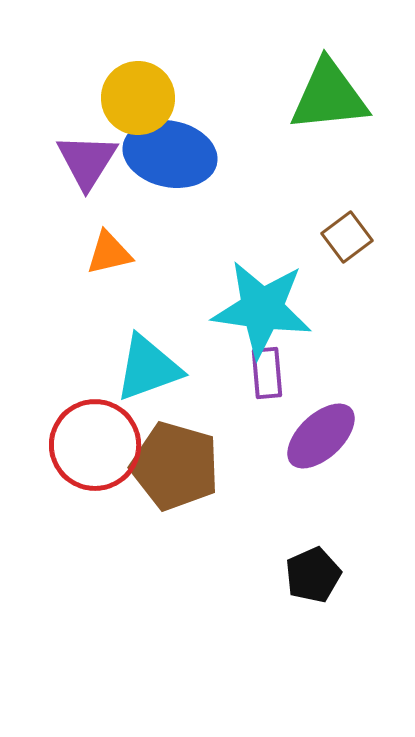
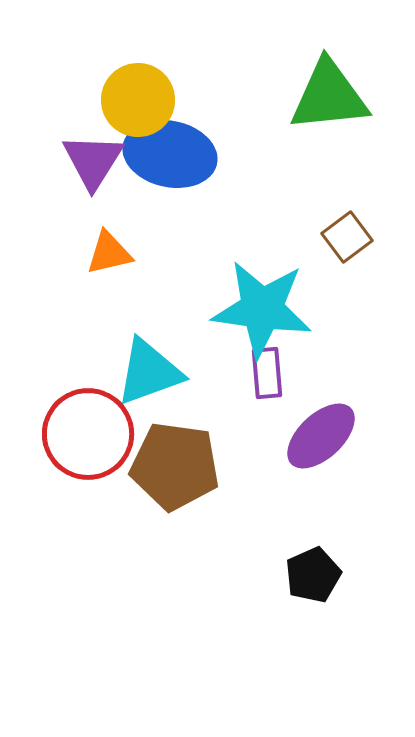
yellow circle: moved 2 px down
purple triangle: moved 6 px right
cyan triangle: moved 1 px right, 4 px down
red circle: moved 7 px left, 11 px up
brown pentagon: rotated 8 degrees counterclockwise
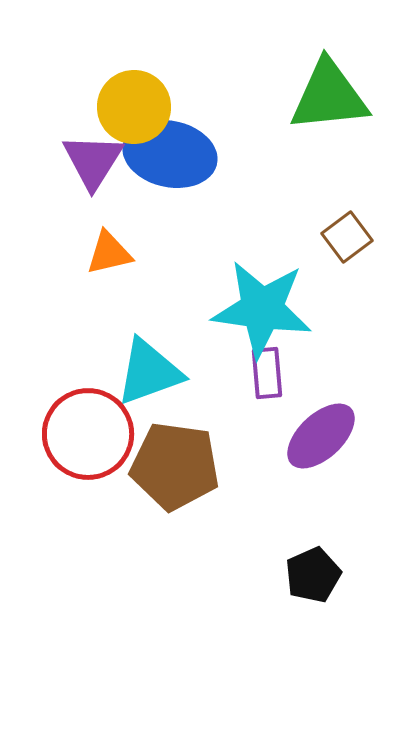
yellow circle: moved 4 px left, 7 px down
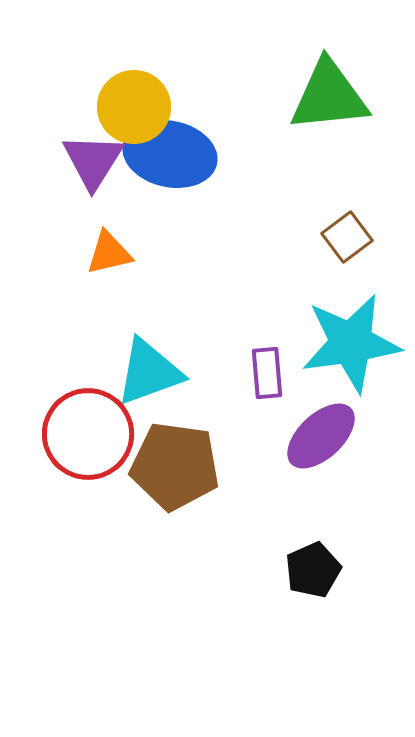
cyan star: moved 89 px right, 34 px down; rotated 16 degrees counterclockwise
black pentagon: moved 5 px up
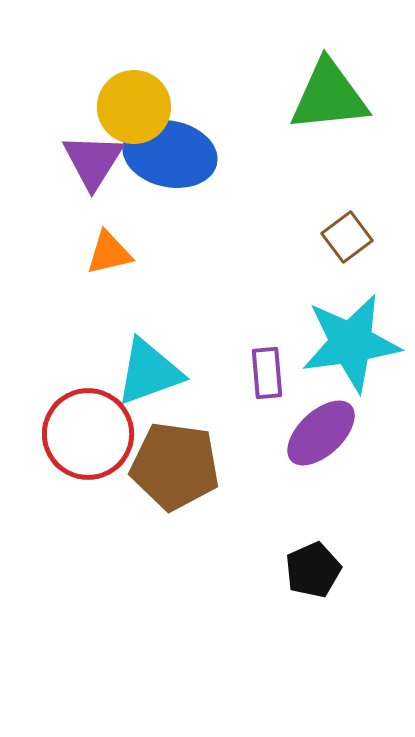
purple ellipse: moved 3 px up
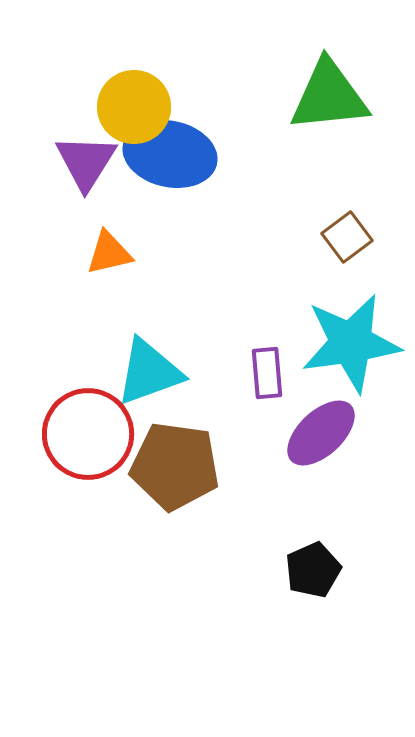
purple triangle: moved 7 px left, 1 px down
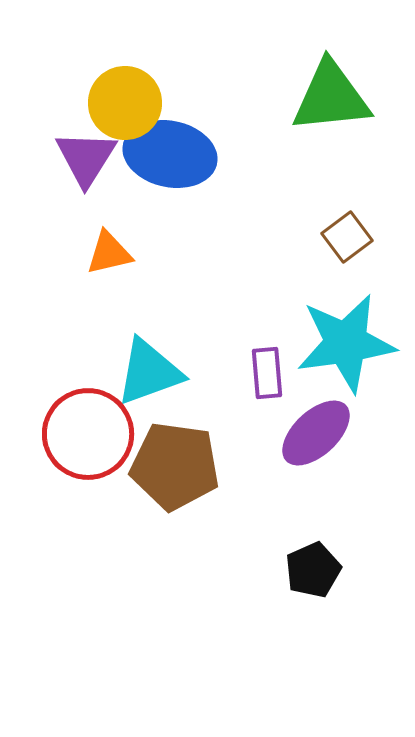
green triangle: moved 2 px right, 1 px down
yellow circle: moved 9 px left, 4 px up
purple triangle: moved 4 px up
cyan star: moved 5 px left
purple ellipse: moved 5 px left
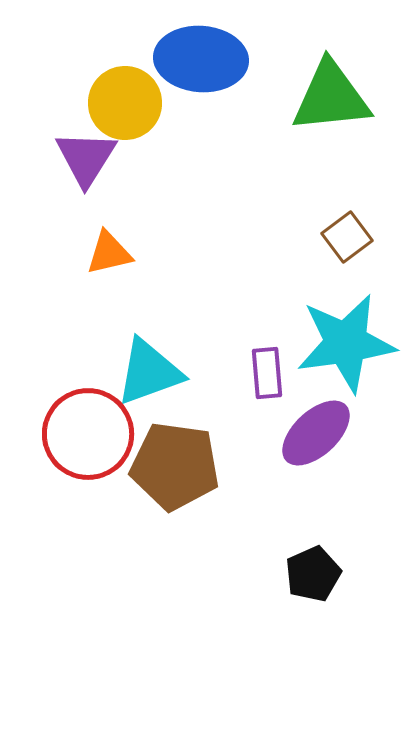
blue ellipse: moved 31 px right, 95 px up; rotated 8 degrees counterclockwise
black pentagon: moved 4 px down
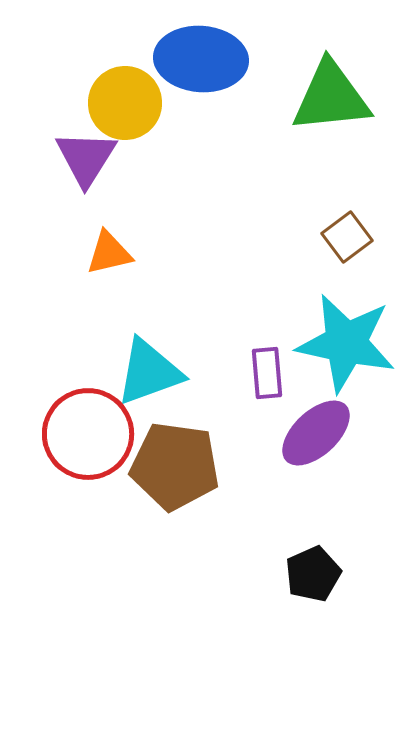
cyan star: rotated 20 degrees clockwise
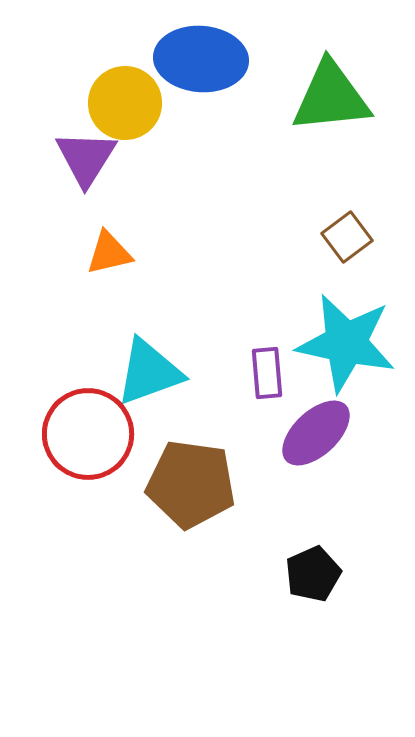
brown pentagon: moved 16 px right, 18 px down
